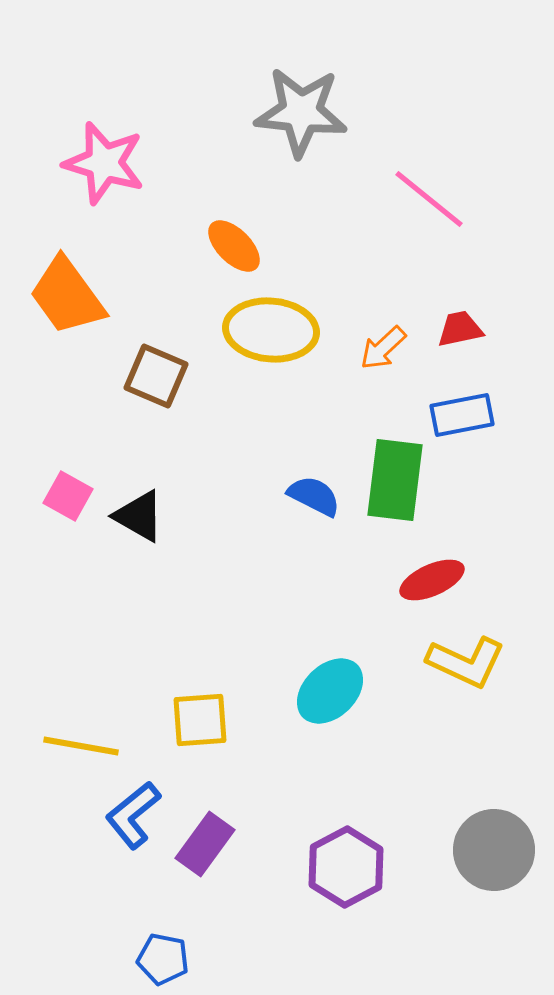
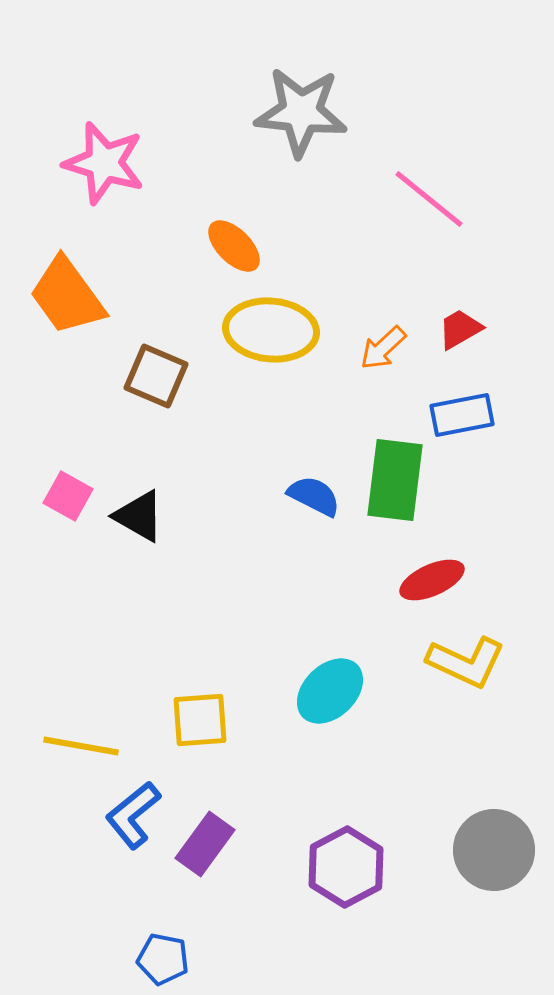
red trapezoid: rotated 18 degrees counterclockwise
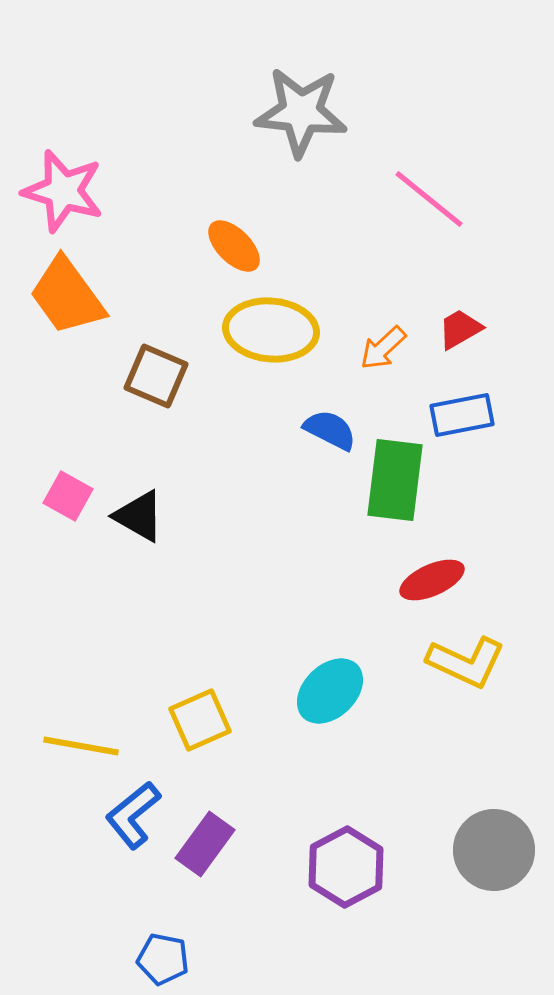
pink star: moved 41 px left, 28 px down
blue semicircle: moved 16 px right, 66 px up
yellow square: rotated 20 degrees counterclockwise
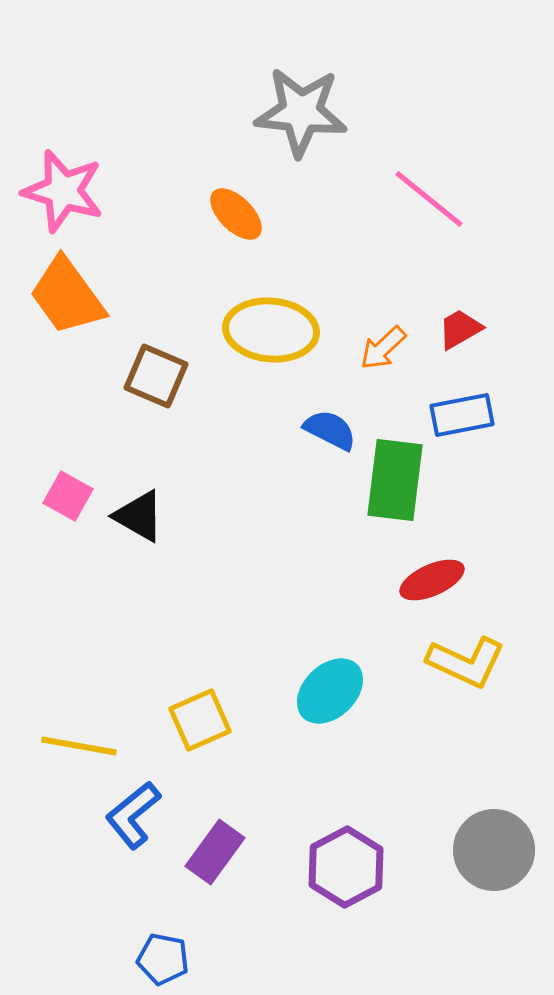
orange ellipse: moved 2 px right, 32 px up
yellow line: moved 2 px left
purple rectangle: moved 10 px right, 8 px down
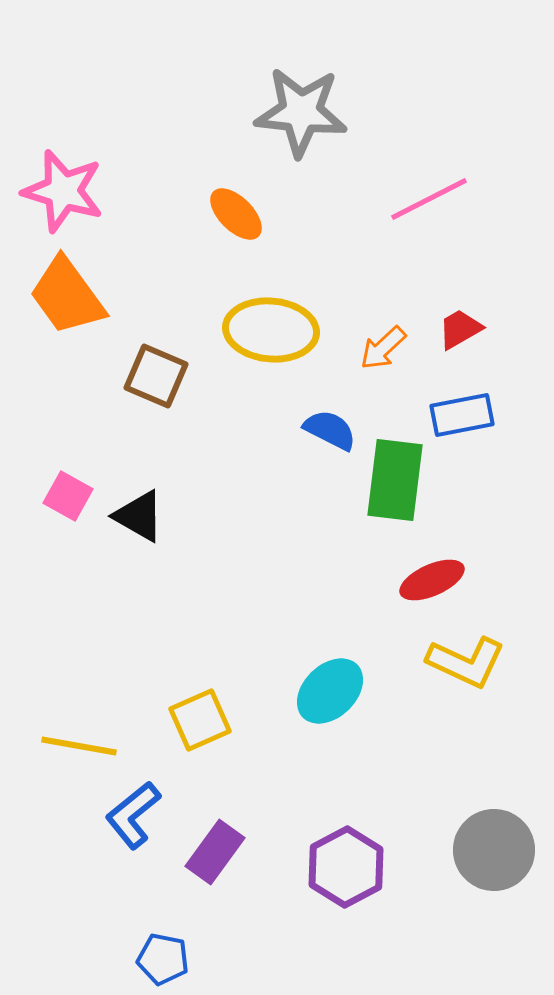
pink line: rotated 66 degrees counterclockwise
